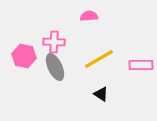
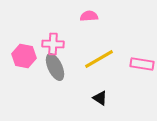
pink cross: moved 1 px left, 2 px down
pink rectangle: moved 1 px right, 1 px up; rotated 10 degrees clockwise
black triangle: moved 1 px left, 4 px down
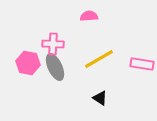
pink hexagon: moved 4 px right, 7 px down
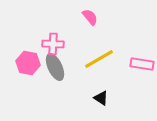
pink semicircle: moved 1 px right, 1 px down; rotated 54 degrees clockwise
black triangle: moved 1 px right
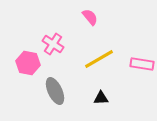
pink cross: rotated 30 degrees clockwise
gray ellipse: moved 24 px down
black triangle: rotated 35 degrees counterclockwise
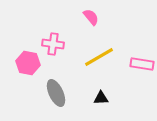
pink semicircle: moved 1 px right
pink cross: rotated 25 degrees counterclockwise
yellow line: moved 2 px up
gray ellipse: moved 1 px right, 2 px down
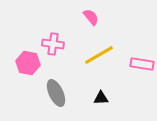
yellow line: moved 2 px up
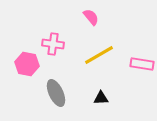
pink hexagon: moved 1 px left, 1 px down
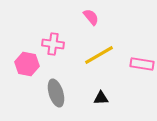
gray ellipse: rotated 8 degrees clockwise
